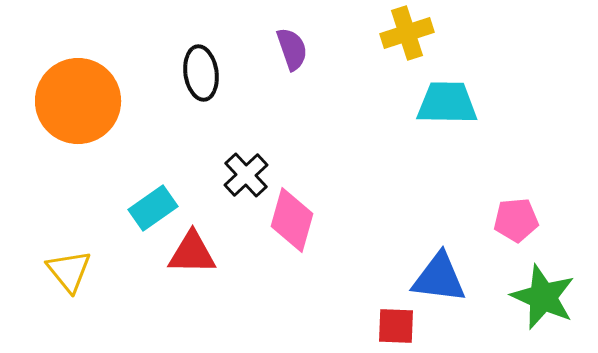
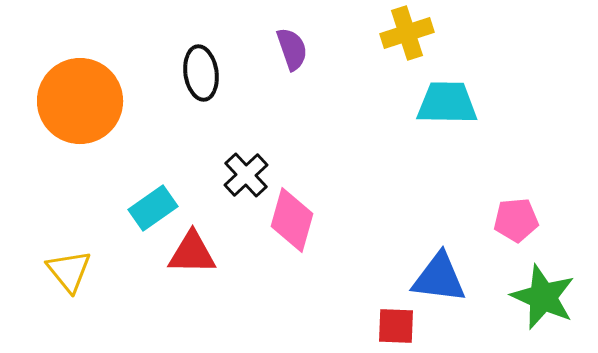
orange circle: moved 2 px right
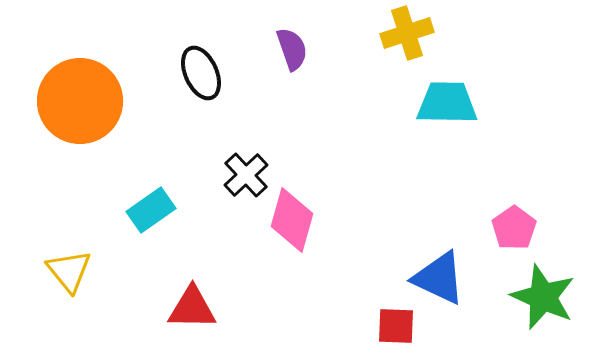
black ellipse: rotated 16 degrees counterclockwise
cyan rectangle: moved 2 px left, 2 px down
pink pentagon: moved 2 px left, 8 px down; rotated 30 degrees counterclockwise
red triangle: moved 55 px down
blue triangle: rotated 18 degrees clockwise
